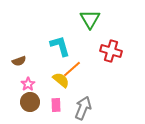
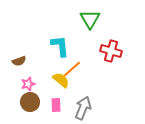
cyan L-shape: rotated 10 degrees clockwise
pink star: rotated 16 degrees clockwise
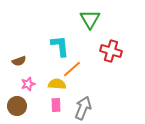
yellow semicircle: moved 4 px left, 4 px down; rotated 36 degrees counterclockwise
brown circle: moved 13 px left, 4 px down
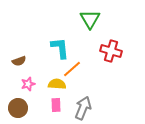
cyan L-shape: moved 2 px down
brown circle: moved 1 px right, 2 px down
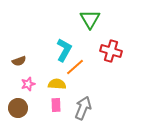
cyan L-shape: moved 4 px right, 2 px down; rotated 35 degrees clockwise
orange line: moved 3 px right, 2 px up
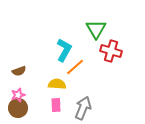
green triangle: moved 6 px right, 10 px down
brown semicircle: moved 10 px down
pink star: moved 10 px left, 11 px down
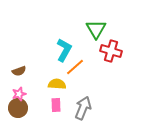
pink star: moved 1 px right, 1 px up
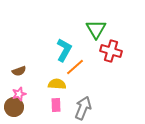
brown circle: moved 4 px left, 1 px up
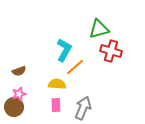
green triangle: moved 3 px right; rotated 45 degrees clockwise
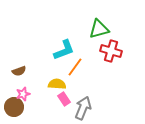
cyan L-shape: rotated 40 degrees clockwise
orange line: rotated 12 degrees counterclockwise
pink star: moved 4 px right
pink rectangle: moved 8 px right, 6 px up; rotated 32 degrees counterclockwise
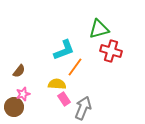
brown semicircle: rotated 32 degrees counterclockwise
